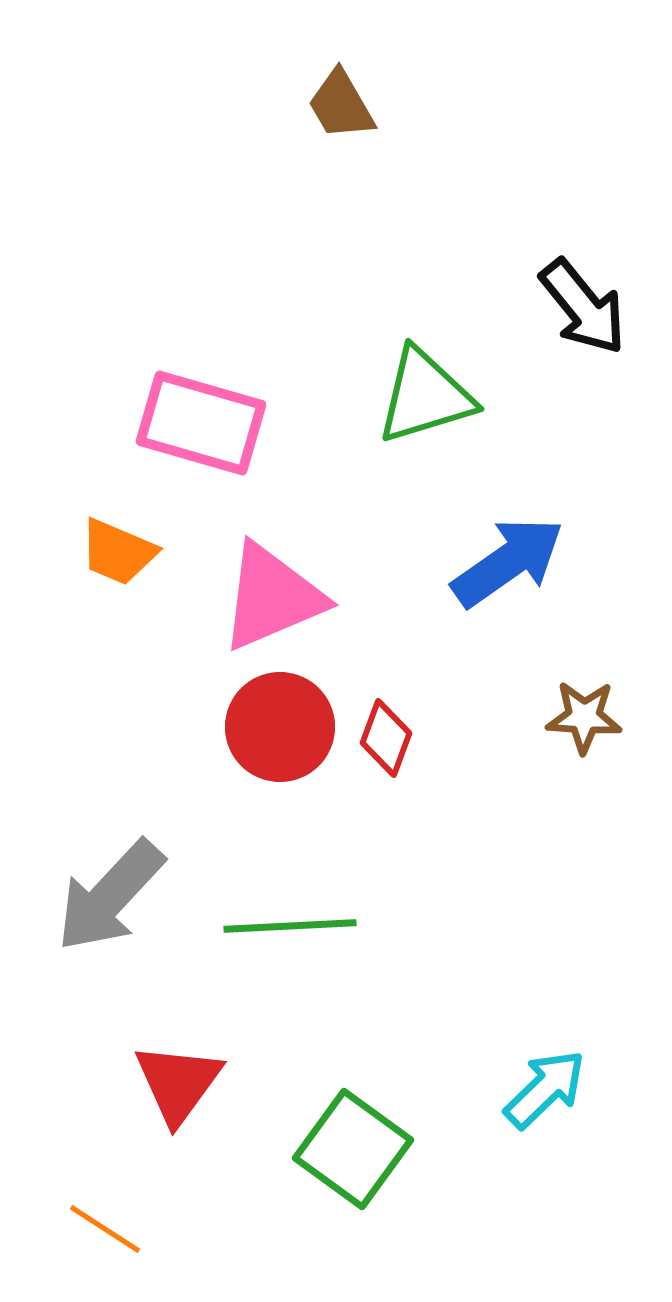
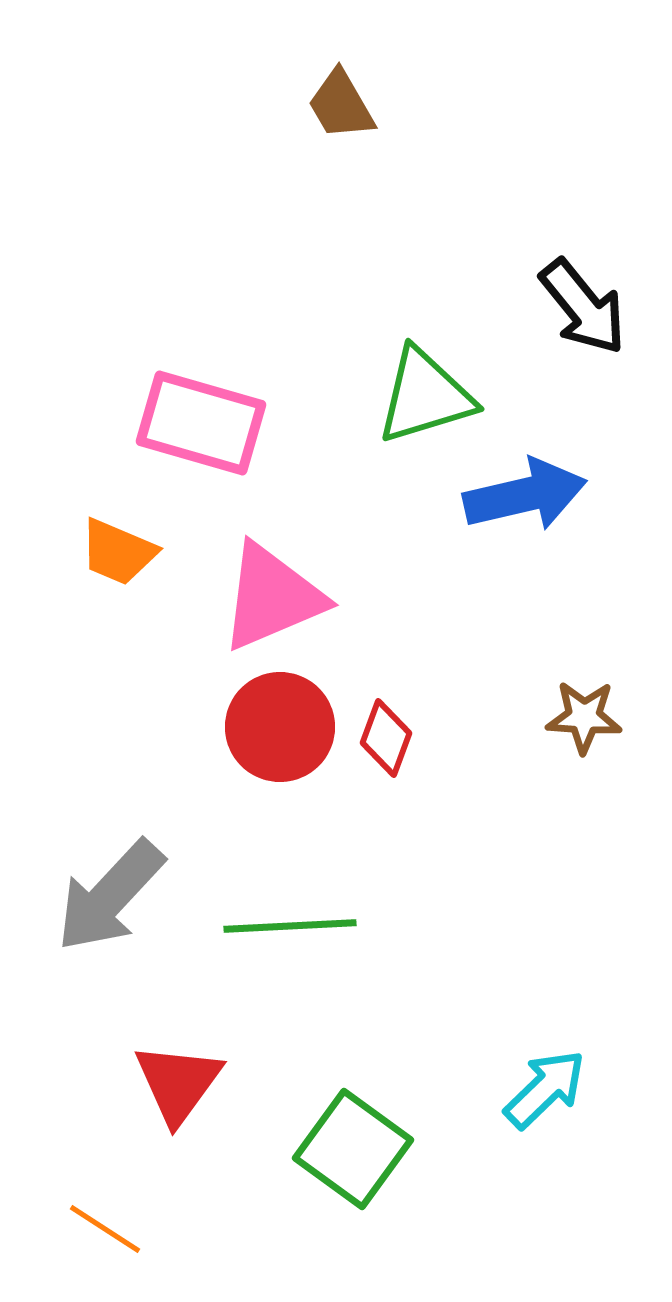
blue arrow: moved 17 px right, 67 px up; rotated 22 degrees clockwise
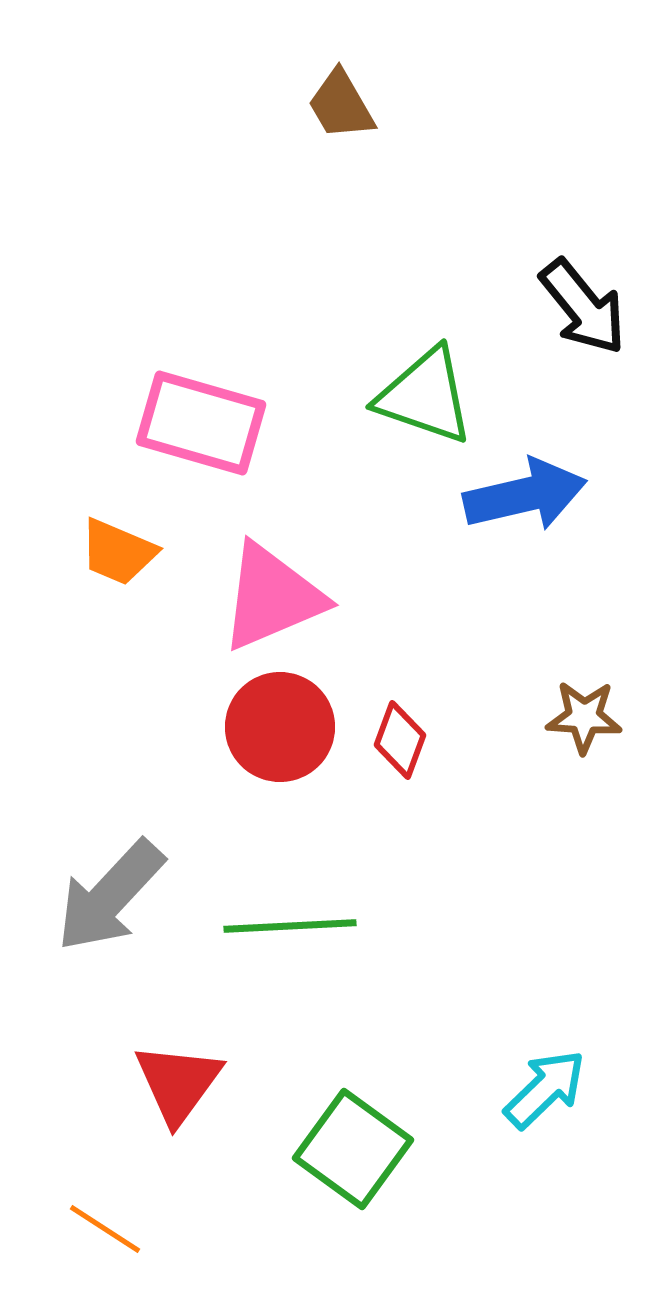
green triangle: rotated 36 degrees clockwise
red diamond: moved 14 px right, 2 px down
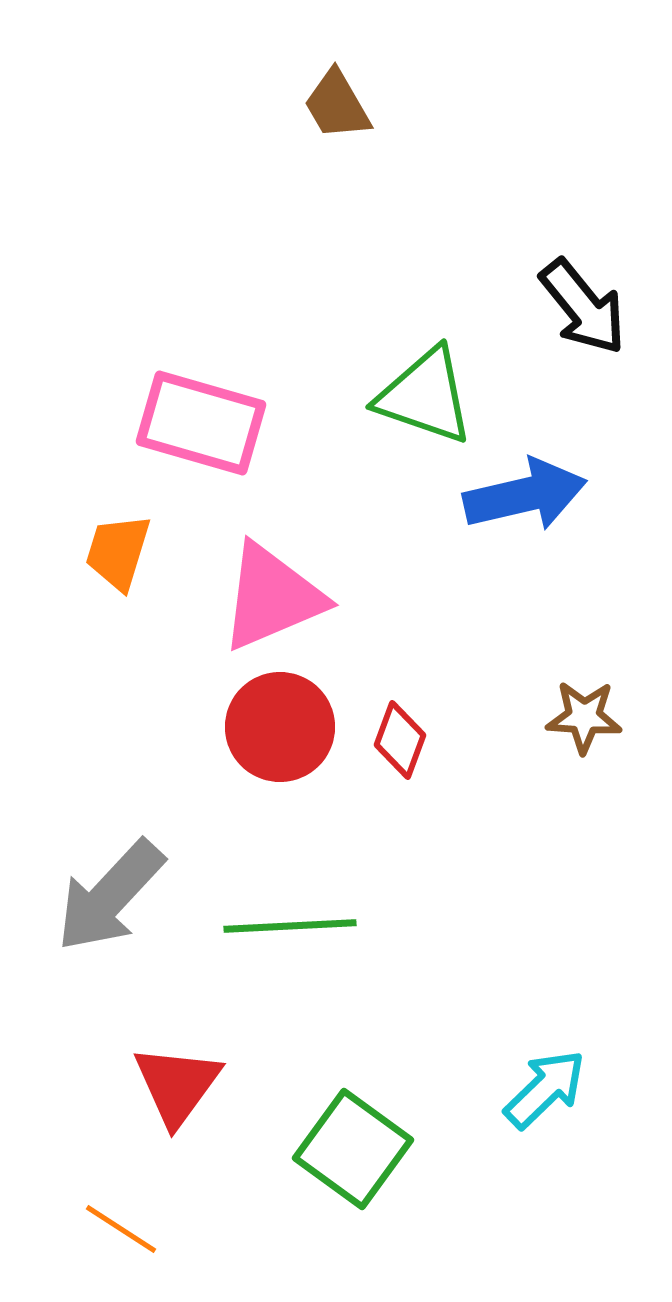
brown trapezoid: moved 4 px left
orange trapezoid: rotated 84 degrees clockwise
red triangle: moved 1 px left, 2 px down
orange line: moved 16 px right
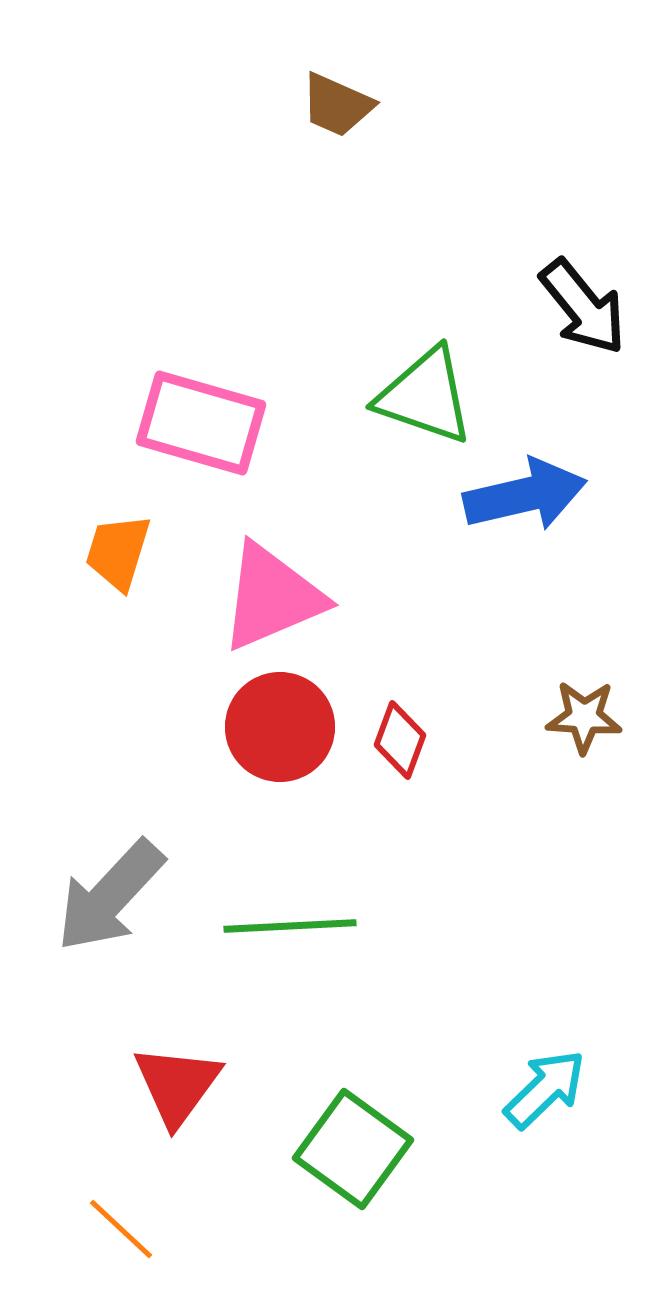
brown trapezoid: rotated 36 degrees counterclockwise
orange line: rotated 10 degrees clockwise
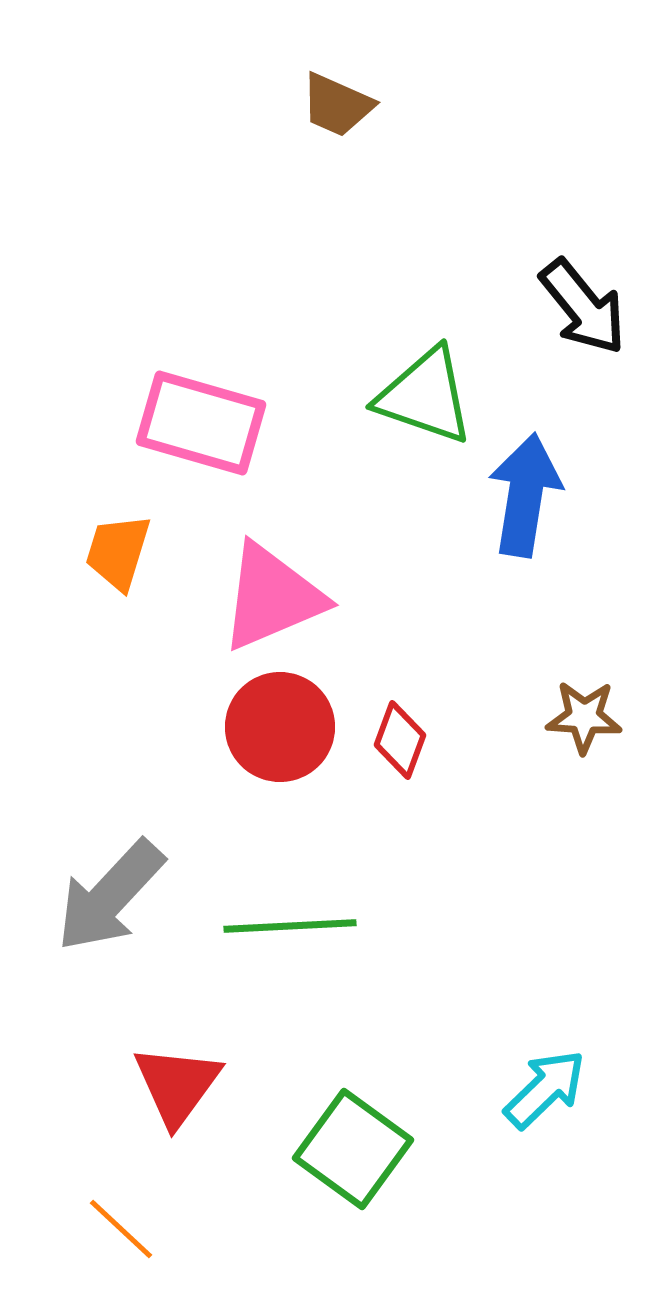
blue arrow: rotated 68 degrees counterclockwise
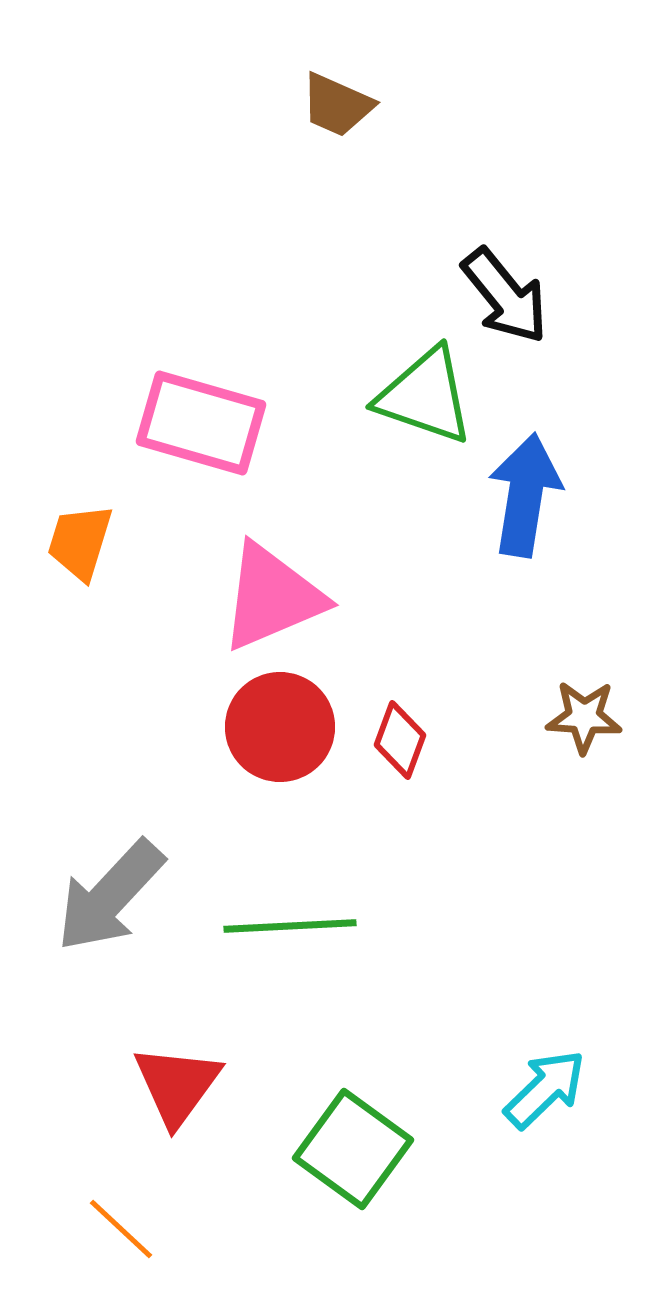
black arrow: moved 78 px left, 11 px up
orange trapezoid: moved 38 px left, 10 px up
